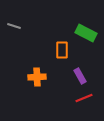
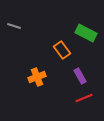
orange rectangle: rotated 36 degrees counterclockwise
orange cross: rotated 18 degrees counterclockwise
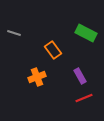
gray line: moved 7 px down
orange rectangle: moved 9 px left
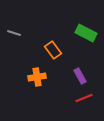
orange cross: rotated 12 degrees clockwise
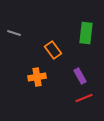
green rectangle: rotated 70 degrees clockwise
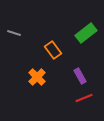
green rectangle: rotated 45 degrees clockwise
orange cross: rotated 36 degrees counterclockwise
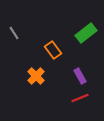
gray line: rotated 40 degrees clockwise
orange cross: moved 1 px left, 1 px up
red line: moved 4 px left
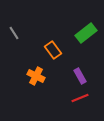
orange cross: rotated 18 degrees counterclockwise
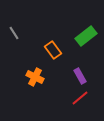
green rectangle: moved 3 px down
orange cross: moved 1 px left, 1 px down
red line: rotated 18 degrees counterclockwise
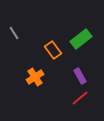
green rectangle: moved 5 px left, 3 px down
orange cross: rotated 30 degrees clockwise
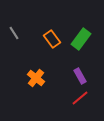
green rectangle: rotated 15 degrees counterclockwise
orange rectangle: moved 1 px left, 11 px up
orange cross: moved 1 px right, 1 px down; rotated 18 degrees counterclockwise
